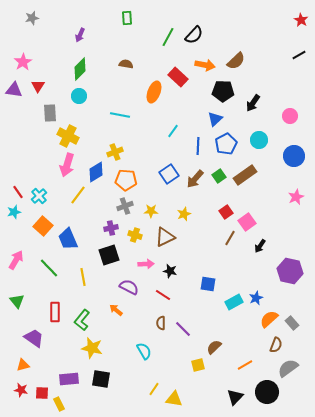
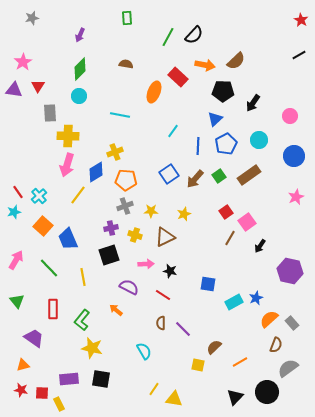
yellow cross at (68, 136): rotated 25 degrees counterclockwise
brown rectangle at (245, 175): moved 4 px right
red rectangle at (55, 312): moved 2 px left, 3 px up
yellow square at (198, 365): rotated 24 degrees clockwise
orange line at (245, 365): moved 5 px left, 3 px up
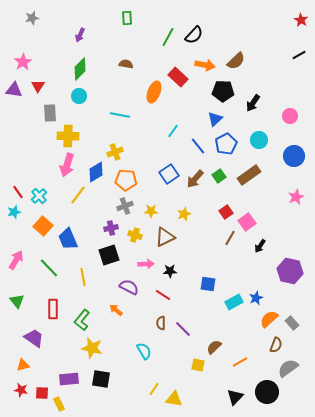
blue line at (198, 146): rotated 42 degrees counterclockwise
black star at (170, 271): rotated 16 degrees counterclockwise
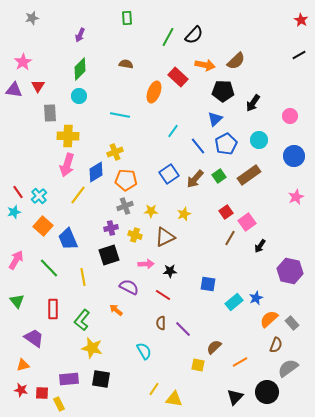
cyan rectangle at (234, 302): rotated 12 degrees counterclockwise
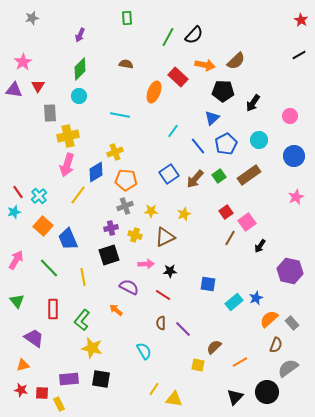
blue triangle at (215, 119): moved 3 px left, 1 px up
yellow cross at (68, 136): rotated 15 degrees counterclockwise
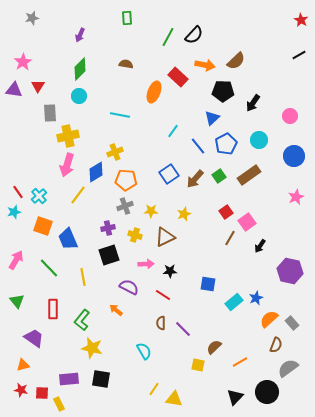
orange square at (43, 226): rotated 24 degrees counterclockwise
purple cross at (111, 228): moved 3 px left
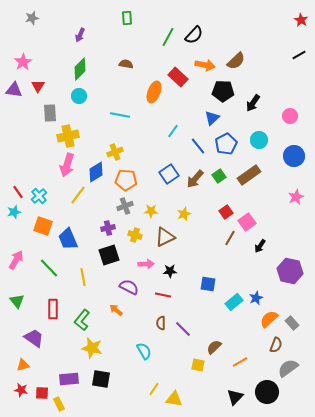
red line at (163, 295): rotated 21 degrees counterclockwise
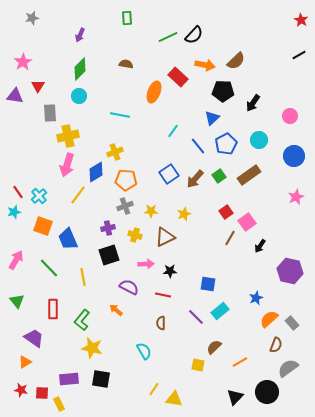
green line at (168, 37): rotated 36 degrees clockwise
purple triangle at (14, 90): moved 1 px right, 6 px down
cyan rectangle at (234, 302): moved 14 px left, 9 px down
purple line at (183, 329): moved 13 px right, 12 px up
orange triangle at (23, 365): moved 2 px right, 3 px up; rotated 16 degrees counterclockwise
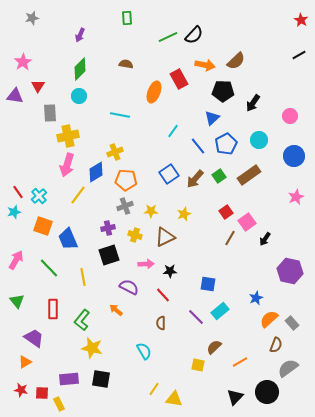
red rectangle at (178, 77): moved 1 px right, 2 px down; rotated 18 degrees clockwise
black arrow at (260, 246): moved 5 px right, 7 px up
red line at (163, 295): rotated 35 degrees clockwise
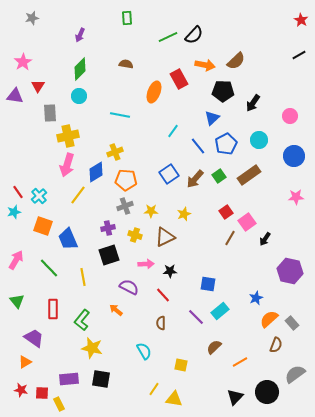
pink star at (296, 197): rotated 21 degrees clockwise
yellow square at (198, 365): moved 17 px left
gray semicircle at (288, 368): moved 7 px right, 6 px down
